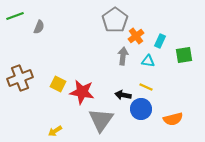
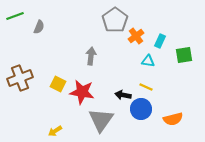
gray arrow: moved 32 px left
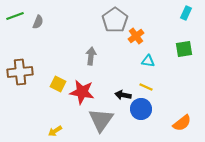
gray semicircle: moved 1 px left, 5 px up
cyan rectangle: moved 26 px right, 28 px up
green square: moved 6 px up
brown cross: moved 6 px up; rotated 15 degrees clockwise
orange semicircle: moved 9 px right, 4 px down; rotated 24 degrees counterclockwise
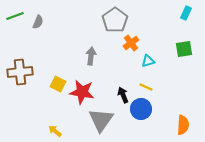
orange cross: moved 5 px left, 7 px down
cyan triangle: rotated 24 degrees counterclockwise
black arrow: rotated 56 degrees clockwise
orange semicircle: moved 1 px right, 2 px down; rotated 48 degrees counterclockwise
yellow arrow: rotated 72 degrees clockwise
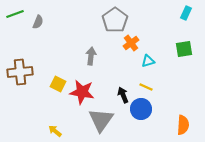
green line: moved 2 px up
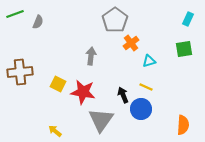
cyan rectangle: moved 2 px right, 6 px down
cyan triangle: moved 1 px right
red star: moved 1 px right
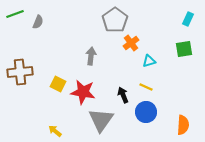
blue circle: moved 5 px right, 3 px down
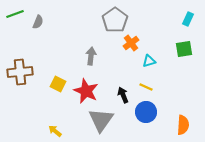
red star: moved 3 px right, 1 px up; rotated 15 degrees clockwise
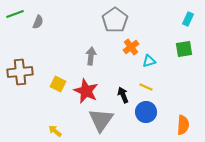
orange cross: moved 4 px down
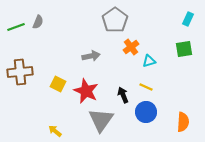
green line: moved 1 px right, 13 px down
gray arrow: rotated 72 degrees clockwise
orange semicircle: moved 3 px up
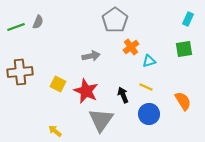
blue circle: moved 3 px right, 2 px down
orange semicircle: moved 21 px up; rotated 36 degrees counterclockwise
